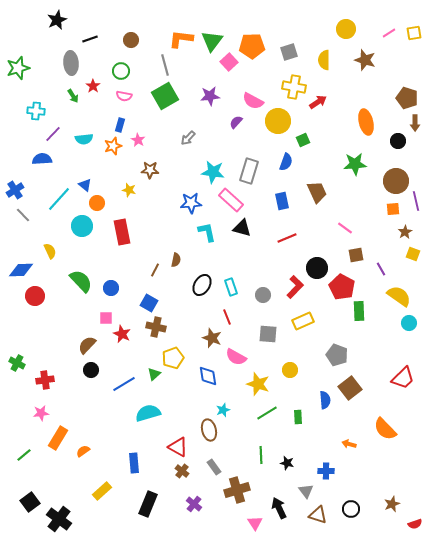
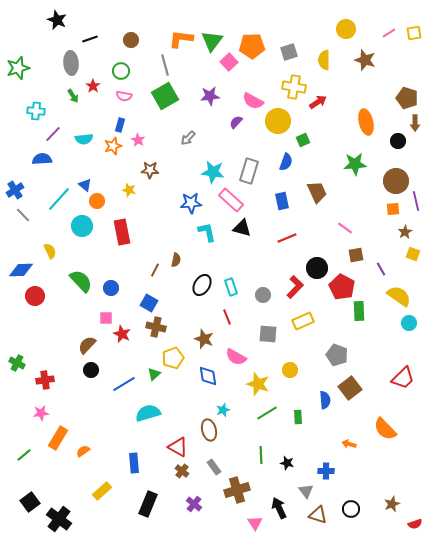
black star at (57, 20): rotated 24 degrees counterclockwise
orange circle at (97, 203): moved 2 px up
brown star at (212, 338): moved 8 px left, 1 px down
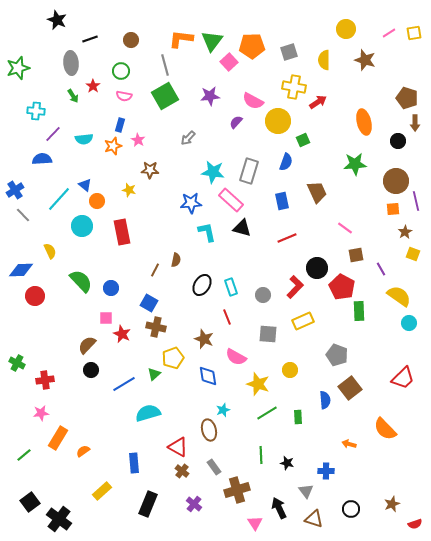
orange ellipse at (366, 122): moved 2 px left
brown triangle at (318, 515): moved 4 px left, 4 px down
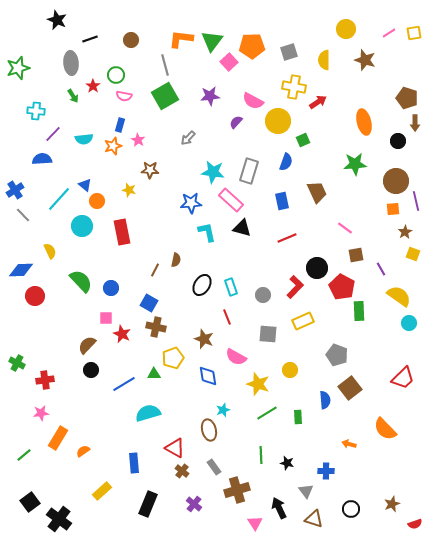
green circle at (121, 71): moved 5 px left, 4 px down
green triangle at (154, 374): rotated 40 degrees clockwise
red triangle at (178, 447): moved 3 px left, 1 px down
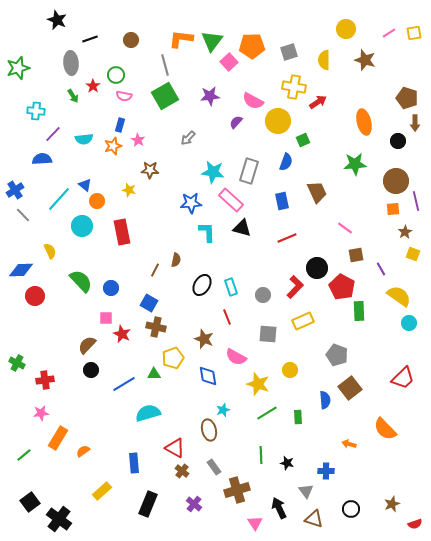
cyan L-shape at (207, 232): rotated 10 degrees clockwise
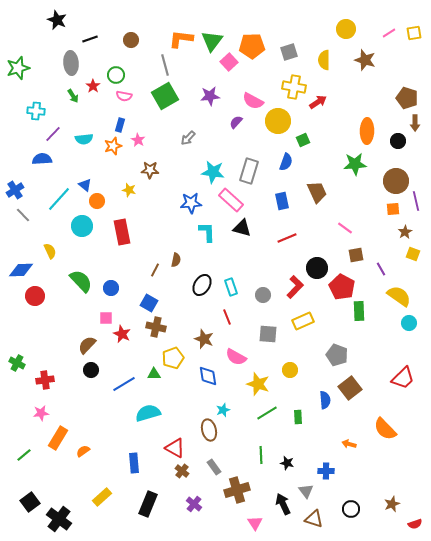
orange ellipse at (364, 122): moved 3 px right, 9 px down; rotated 15 degrees clockwise
yellow rectangle at (102, 491): moved 6 px down
black arrow at (279, 508): moved 4 px right, 4 px up
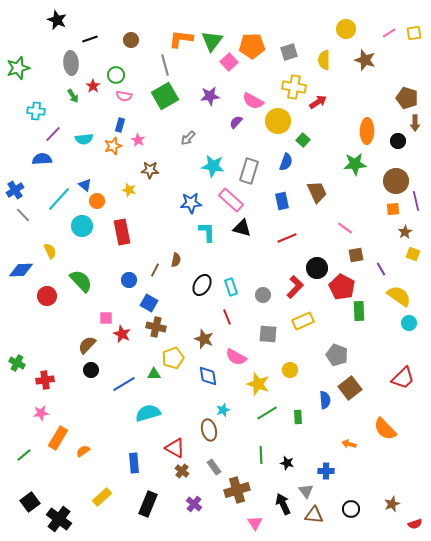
green square at (303, 140): rotated 24 degrees counterclockwise
cyan star at (213, 172): moved 6 px up
blue circle at (111, 288): moved 18 px right, 8 px up
red circle at (35, 296): moved 12 px right
brown triangle at (314, 519): moved 4 px up; rotated 12 degrees counterclockwise
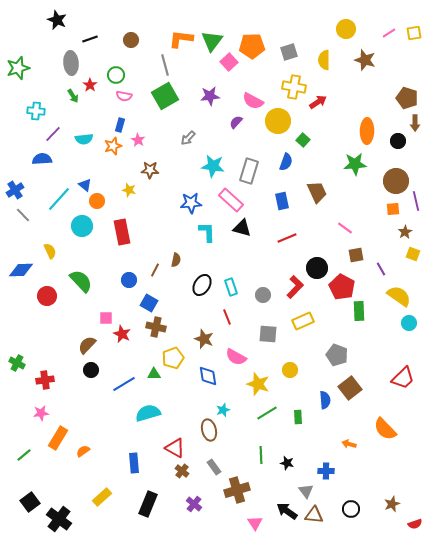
red star at (93, 86): moved 3 px left, 1 px up
black arrow at (283, 504): moved 4 px right, 7 px down; rotated 30 degrees counterclockwise
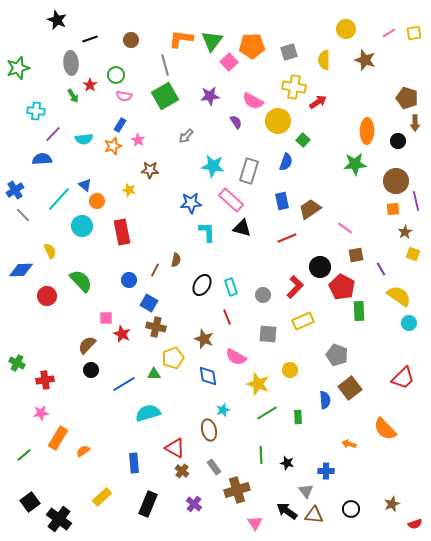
purple semicircle at (236, 122): rotated 104 degrees clockwise
blue rectangle at (120, 125): rotated 16 degrees clockwise
gray arrow at (188, 138): moved 2 px left, 2 px up
brown trapezoid at (317, 192): moved 7 px left, 17 px down; rotated 100 degrees counterclockwise
black circle at (317, 268): moved 3 px right, 1 px up
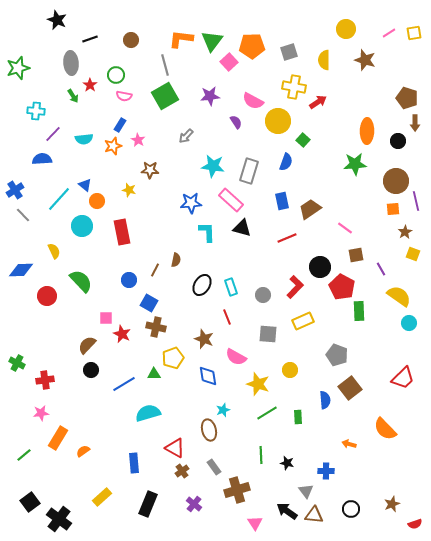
yellow semicircle at (50, 251): moved 4 px right
brown cross at (182, 471): rotated 16 degrees clockwise
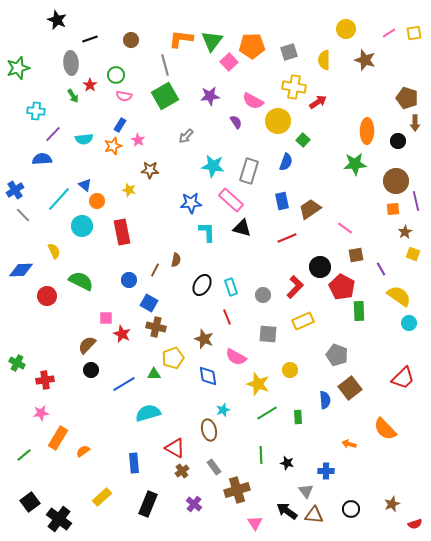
green semicircle at (81, 281): rotated 20 degrees counterclockwise
